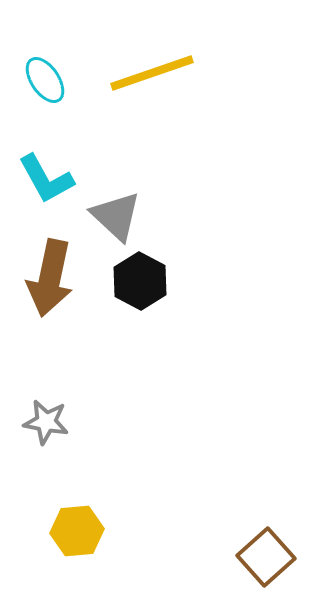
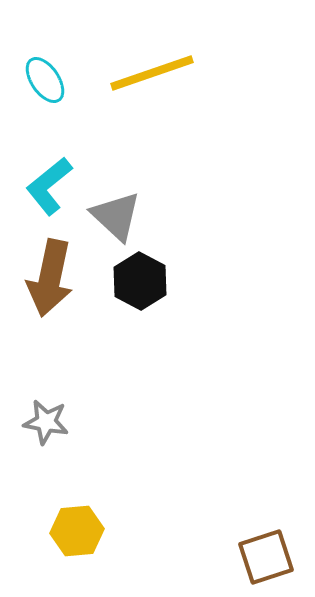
cyan L-shape: moved 3 px right, 7 px down; rotated 80 degrees clockwise
brown square: rotated 24 degrees clockwise
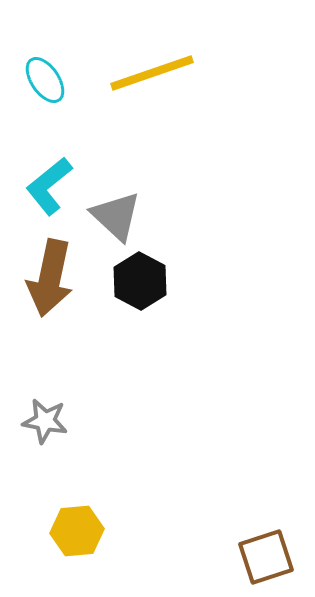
gray star: moved 1 px left, 1 px up
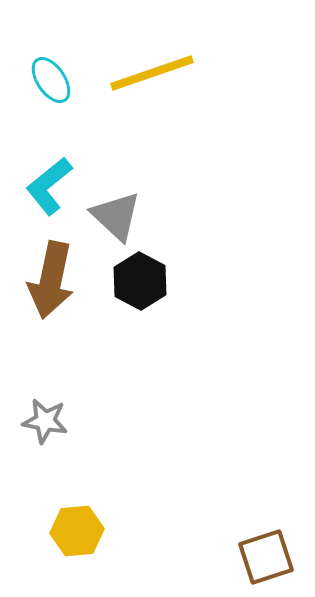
cyan ellipse: moved 6 px right
brown arrow: moved 1 px right, 2 px down
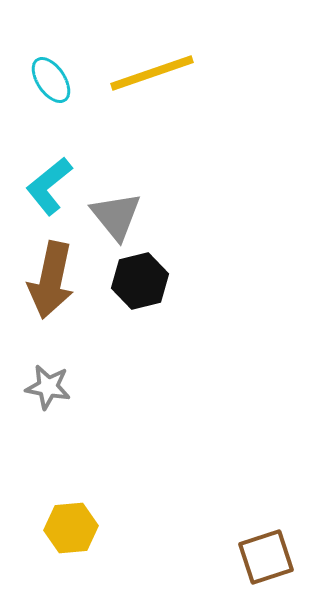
gray triangle: rotated 8 degrees clockwise
black hexagon: rotated 18 degrees clockwise
gray star: moved 3 px right, 34 px up
yellow hexagon: moved 6 px left, 3 px up
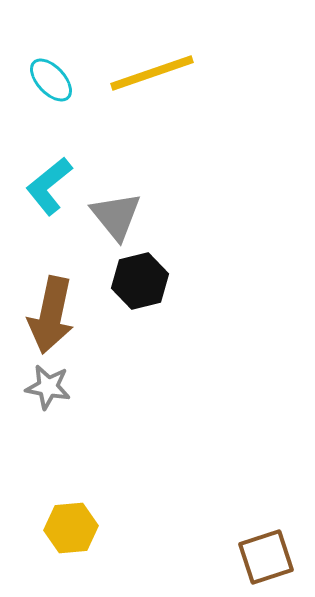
cyan ellipse: rotated 9 degrees counterclockwise
brown arrow: moved 35 px down
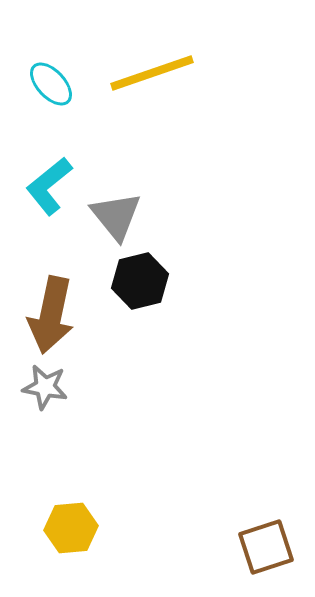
cyan ellipse: moved 4 px down
gray star: moved 3 px left
brown square: moved 10 px up
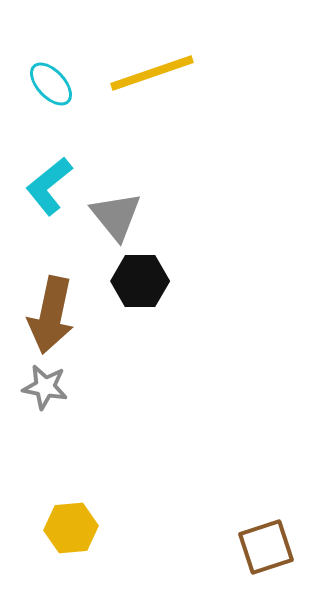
black hexagon: rotated 14 degrees clockwise
